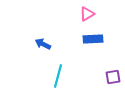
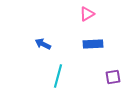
blue rectangle: moved 5 px down
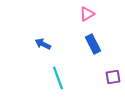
blue rectangle: rotated 66 degrees clockwise
cyan line: moved 2 px down; rotated 35 degrees counterclockwise
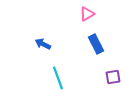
blue rectangle: moved 3 px right
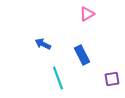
blue rectangle: moved 14 px left, 11 px down
purple square: moved 1 px left, 2 px down
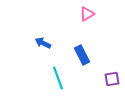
blue arrow: moved 1 px up
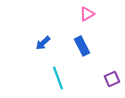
blue arrow: rotated 70 degrees counterclockwise
blue rectangle: moved 9 px up
purple square: rotated 14 degrees counterclockwise
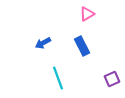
blue arrow: rotated 14 degrees clockwise
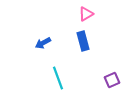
pink triangle: moved 1 px left
blue rectangle: moved 1 px right, 5 px up; rotated 12 degrees clockwise
purple square: moved 1 px down
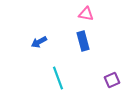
pink triangle: rotated 42 degrees clockwise
blue arrow: moved 4 px left, 1 px up
